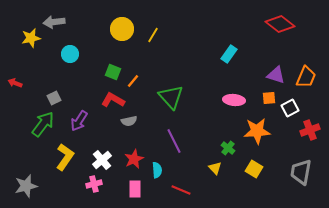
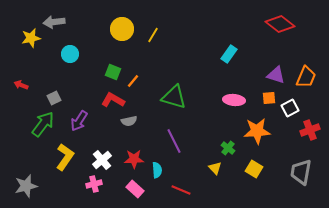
red arrow: moved 6 px right, 2 px down
green triangle: moved 3 px right; rotated 32 degrees counterclockwise
red star: rotated 24 degrees clockwise
pink rectangle: rotated 48 degrees counterclockwise
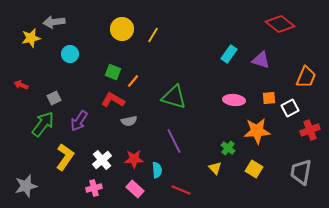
purple triangle: moved 15 px left, 15 px up
pink cross: moved 4 px down
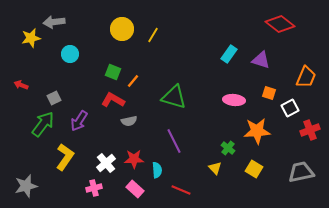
orange square: moved 5 px up; rotated 24 degrees clockwise
white cross: moved 4 px right, 3 px down
gray trapezoid: rotated 68 degrees clockwise
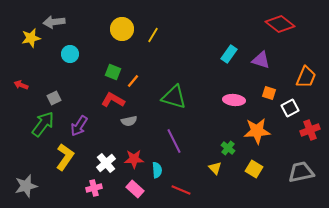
purple arrow: moved 5 px down
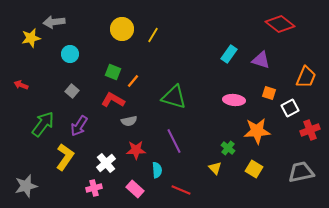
gray square: moved 18 px right, 7 px up; rotated 24 degrees counterclockwise
red star: moved 2 px right, 9 px up
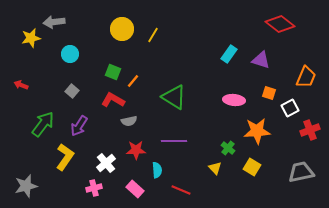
green triangle: rotated 16 degrees clockwise
purple line: rotated 65 degrees counterclockwise
yellow square: moved 2 px left, 2 px up
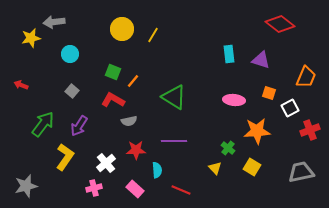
cyan rectangle: rotated 42 degrees counterclockwise
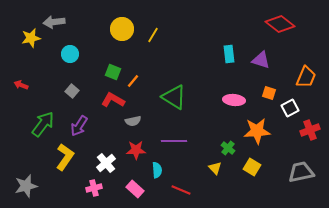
gray semicircle: moved 4 px right
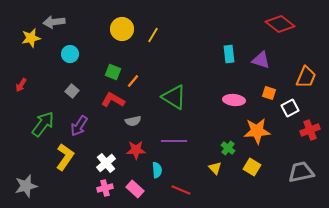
red arrow: rotated 80 degrees counterclockwise
pink cross: moved 11 px right
